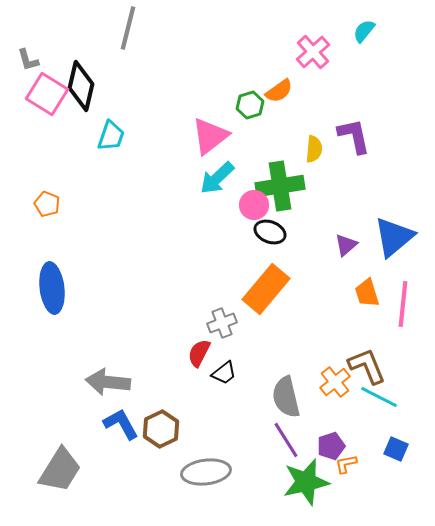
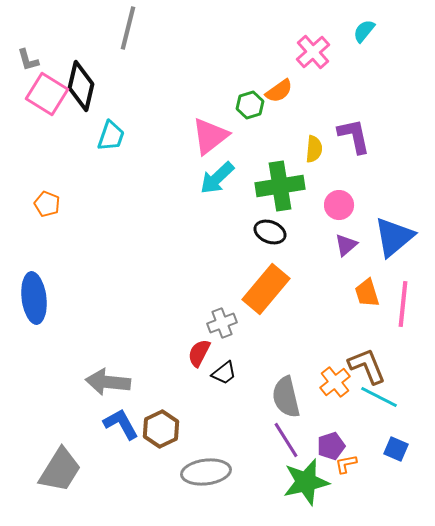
pink circle: moved 85 px right
blue ellipse: moved 18 px left, 10 px down
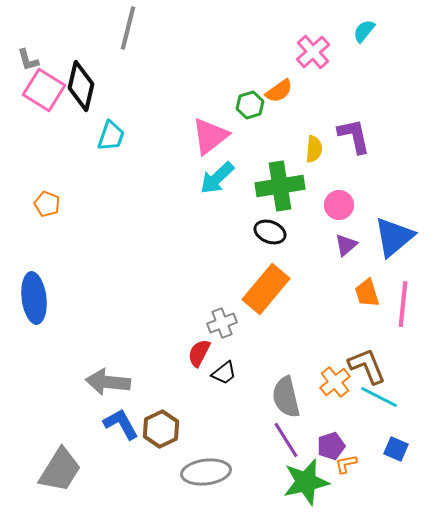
pink square: moved 3 px left, 4 px up
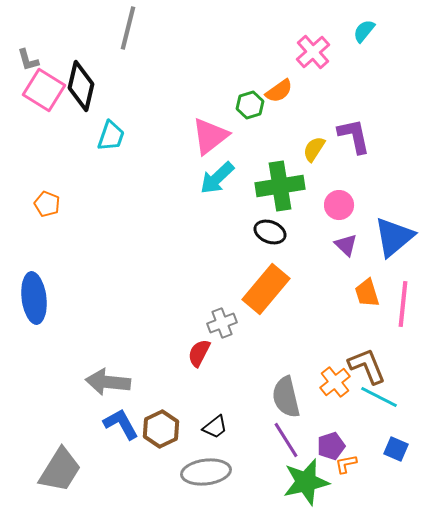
yellow semicircle: rotated 152 degrees counterclockwise
purple triangle: rotated 35 degrees counterclockwise
black trapezoid: moved 9 px left, 54 px down
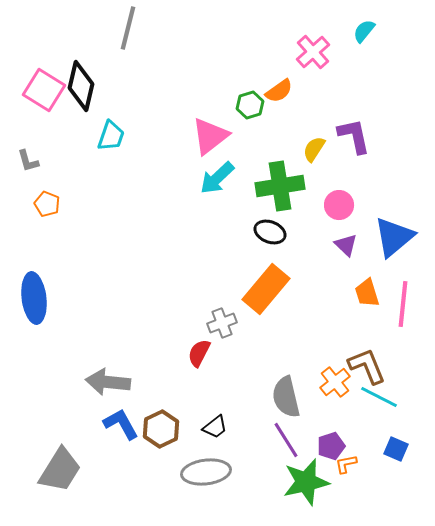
gray L-shape: moved 101 px down
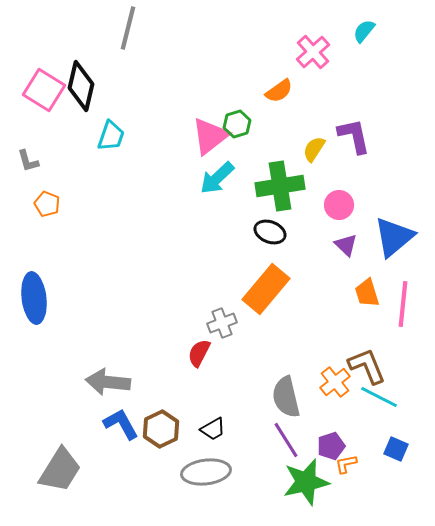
green hexagon: moved 13 px left, 19 px down
black trapezoid: moved 2 px left, 2 px down; rotated 8 degrees clockwise
